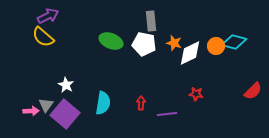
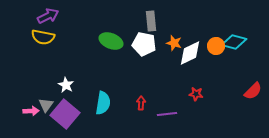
yellow semicircle: rotated 30 degrees counterclockwise
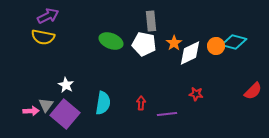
orange star: rotated 21 degrees clockwise
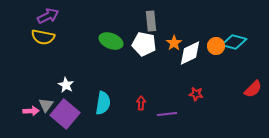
red semicircle: moved 2 px up
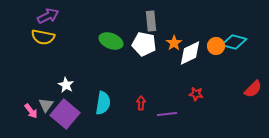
pink arrow: rotated 56 degrees clockwise
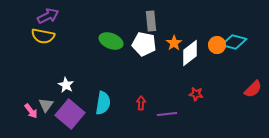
yellow semicircle: moved 1 px up
orange circle: moved 1 px right, 1 px up
white diamond: rotated 12 degrees counterclockwise
purple square: moved 5 px right
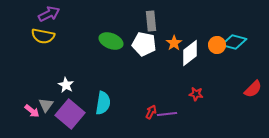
purple arrow: moved 1 px right, 2 px up
red arrow: moved 10 px right, 9 px down; rotated 24 degrees clockwise
pink arrow: moved 1 px right; rotated 14 degrees counterclockwise
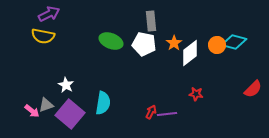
gray triangle: rotated 35 degrees clockwise
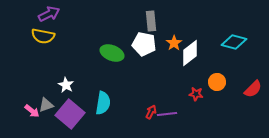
green ellipse: moved 1 px right, 12 px down
orange circle: moved 37 px down
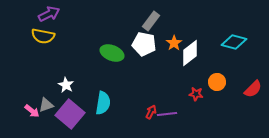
gray rectangle: rotated 42 degrees clockwise
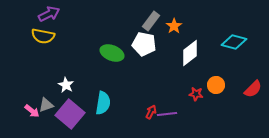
orange star: moved 17 px up
orange circle: moved 1 px left, 3 px down
